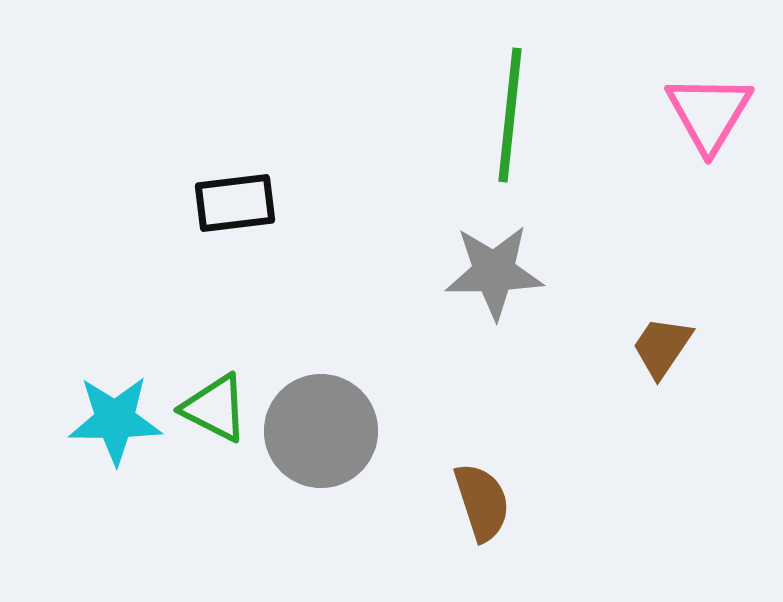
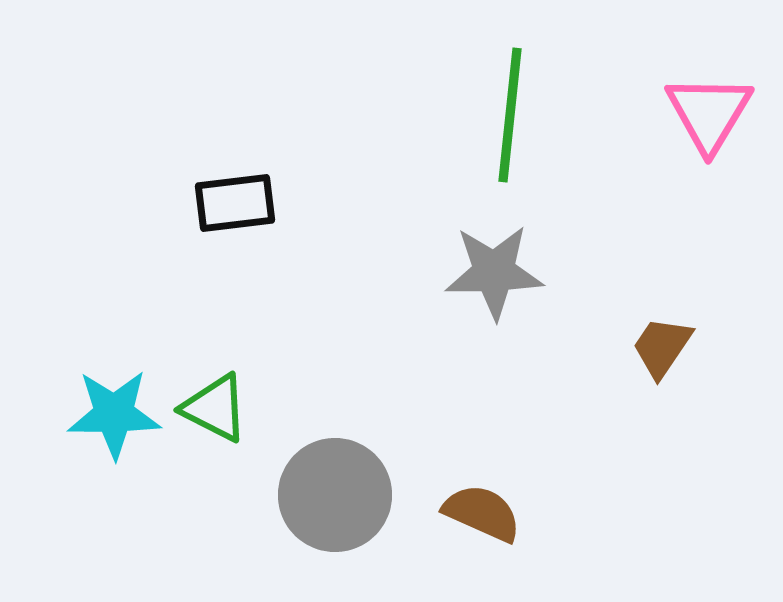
cyan star: moved 1 px left, 6 px up
gray circle: moved 14 px right, 64 px down
brown semicircle: moved 11 px down; rotated 48 degrees counterclockwise
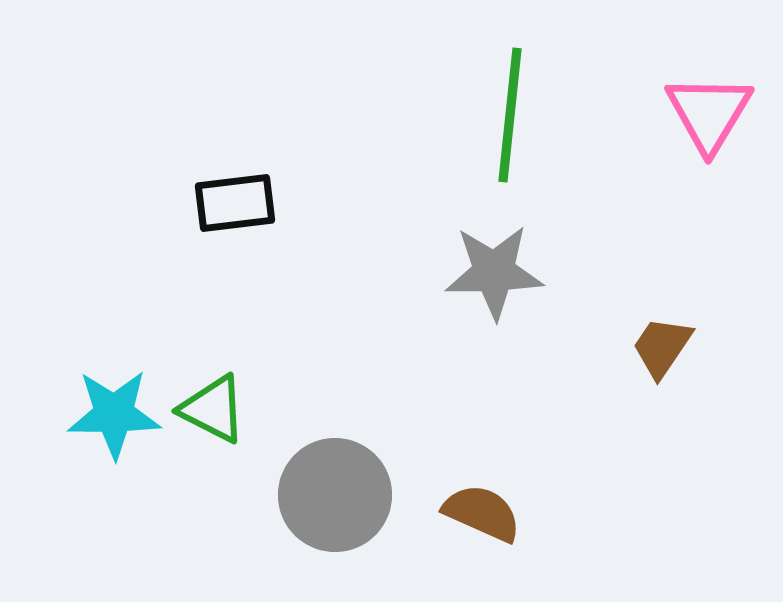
green triangle: moved 2 px left, 1 px down
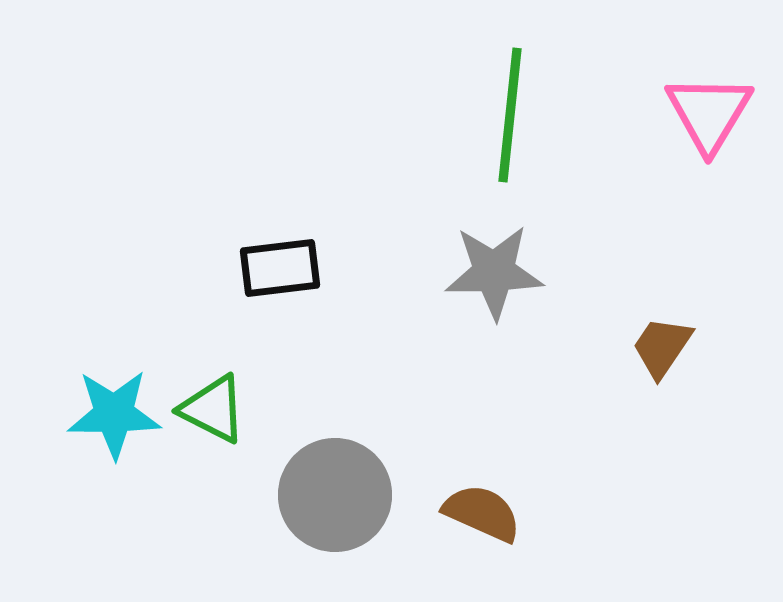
black rectangle: moved 45 px right, 65 px down
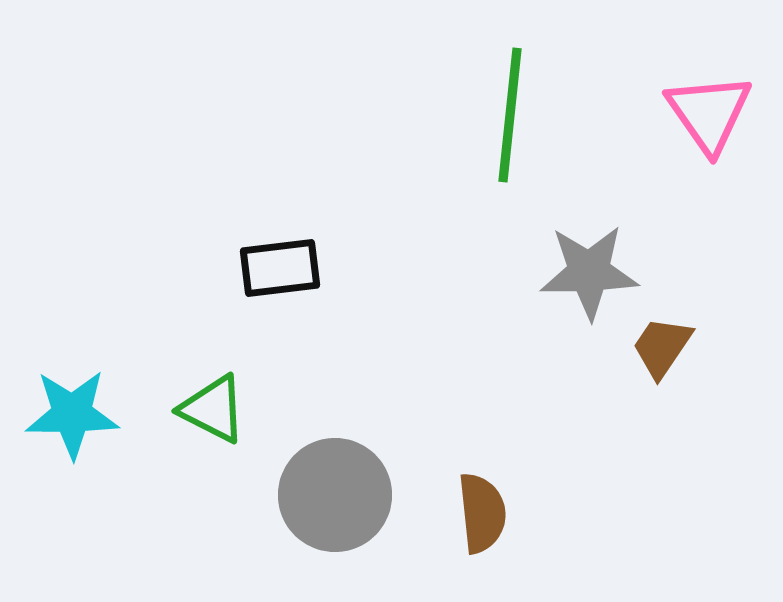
pink triangle: rotated 6 degrees counterclockwise
gray star: moved 95 px right
cyan star: moved 42 px left
brown semicircle: rotated 60 degrees clockwise
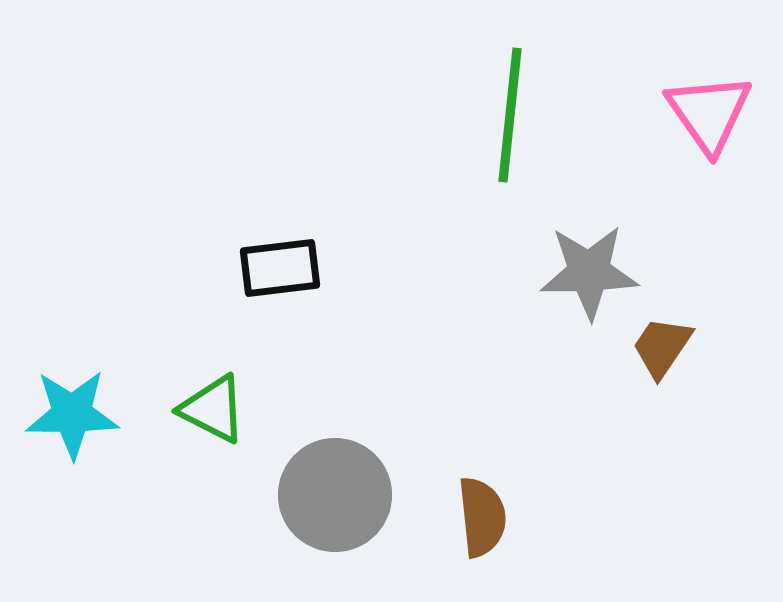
brown semicircle: moved 4 px down
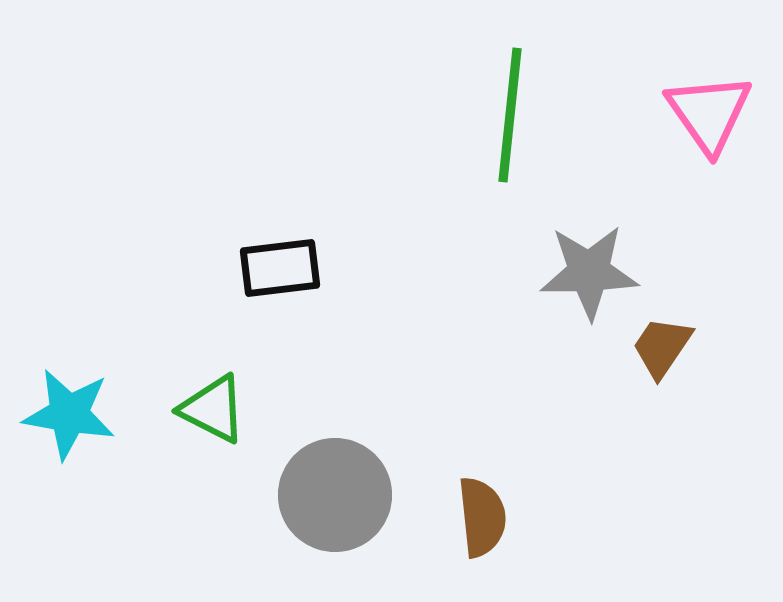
cyan star: moved 3 px left; rotated 10 degrees clockwise
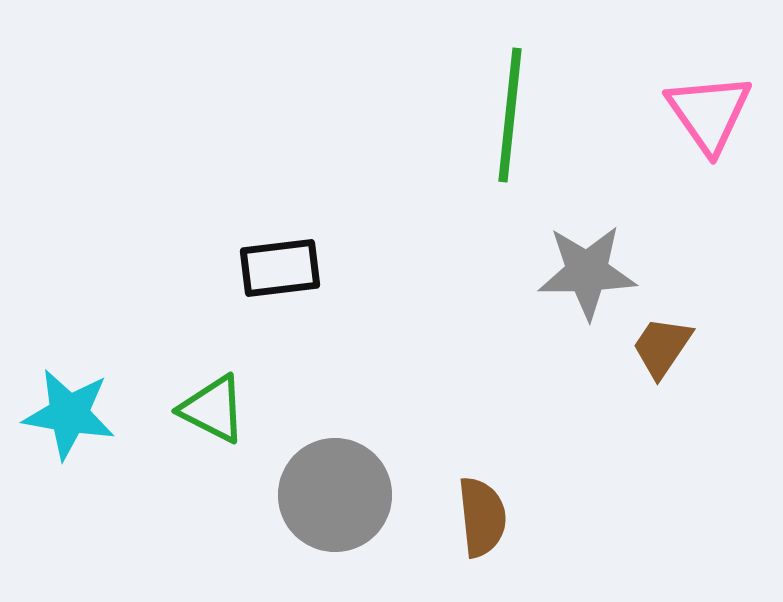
gray star: moved 2 px left
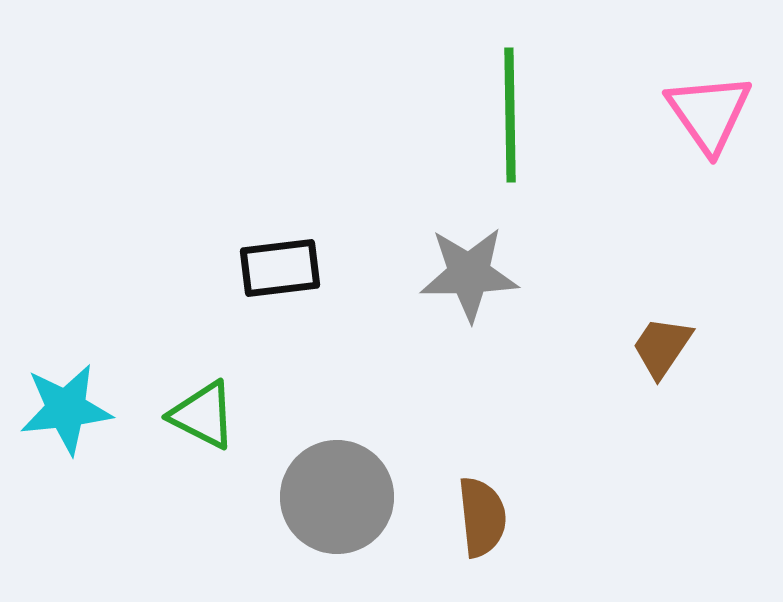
green line: rotated 7 degrees counterclockwise
gray star: moved 118 px left, 2 px down
green triangle: moved 10 px left, 6 px down
cyan star: moved 3 px left, 5 px up; rotated 16 degrees counterclockwise
gray circle: moved 2 px right, 2 px down
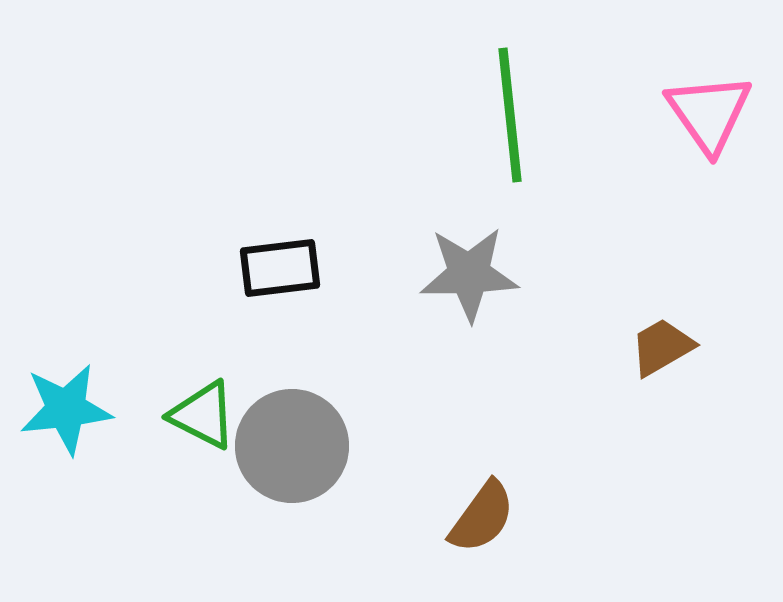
green line: rotated 5 degrees counterclockwise
brown trapezoid: rotated 26 degrees clockwise
gray circle: moved 45 px left, 51 px up
brown semicircle: rotated 42 degrees clockwise
